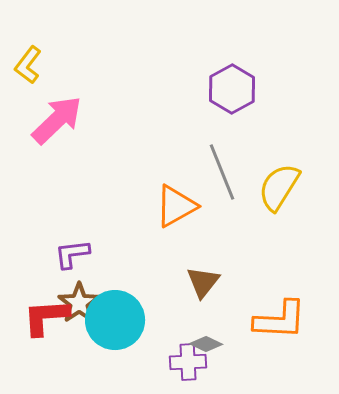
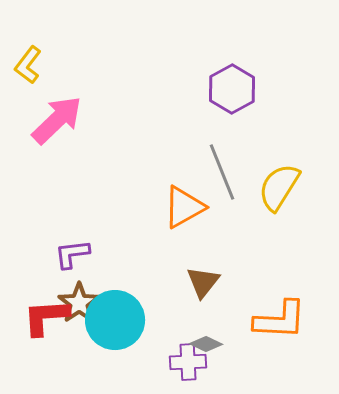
orange triangle: moved 8 px right, 1 px down
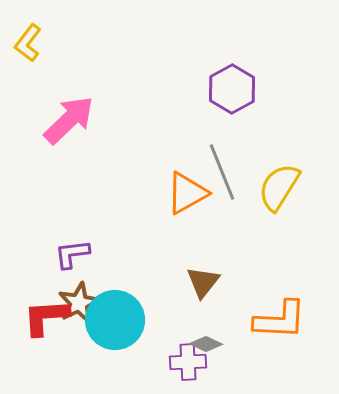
yellow L-shape: moved 22 px up
pink arrow: moved 12 px right
orange triangle: moved 3 px right, 14 px up
brown star: rotated 9 degrees clockwise
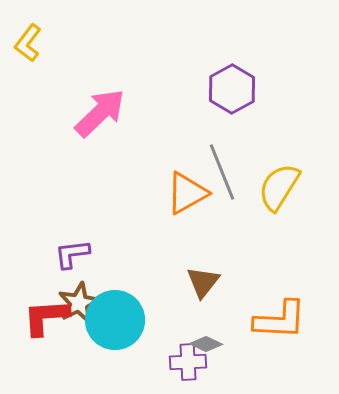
pink arrow: moved 31 px right, 7 px up
